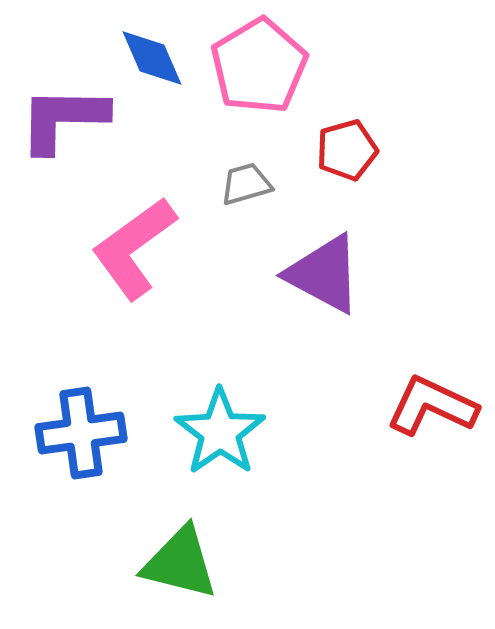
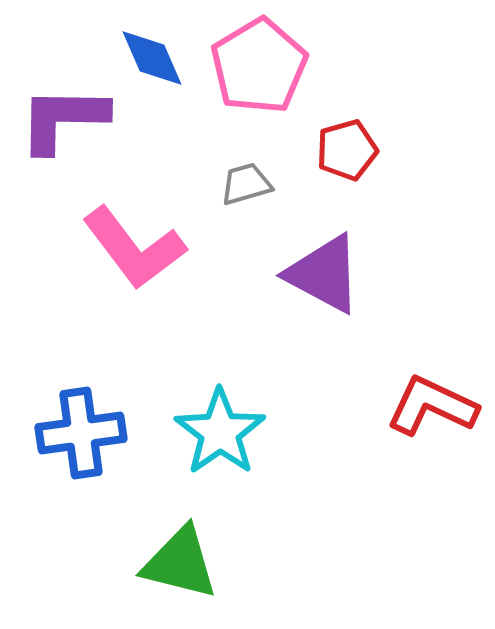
pink L-shape: rotated 91 degrees counterclockwise
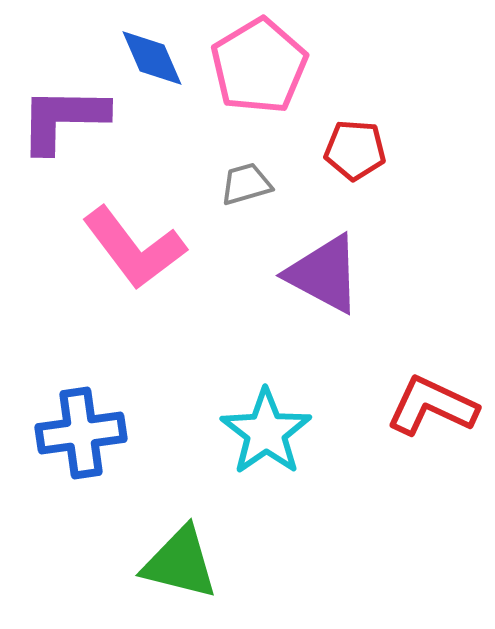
red pentagon: moved 8 px right; rotated 20 degrees clockwise
cyan star: moved 46 px right
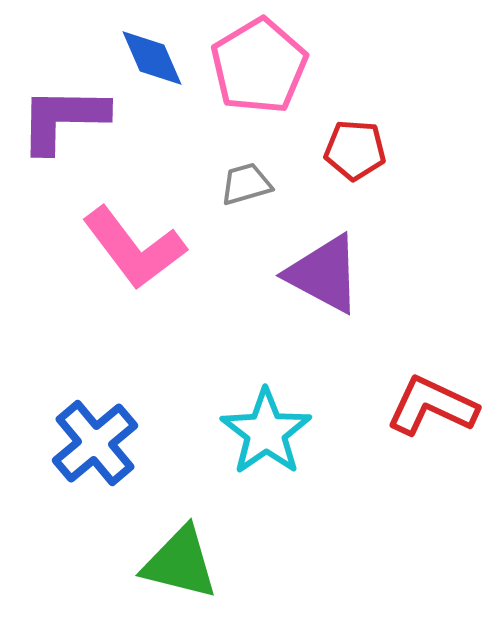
blue cross: moved 14 px right, 10 px down; rotated 32 degrees counterclockwise
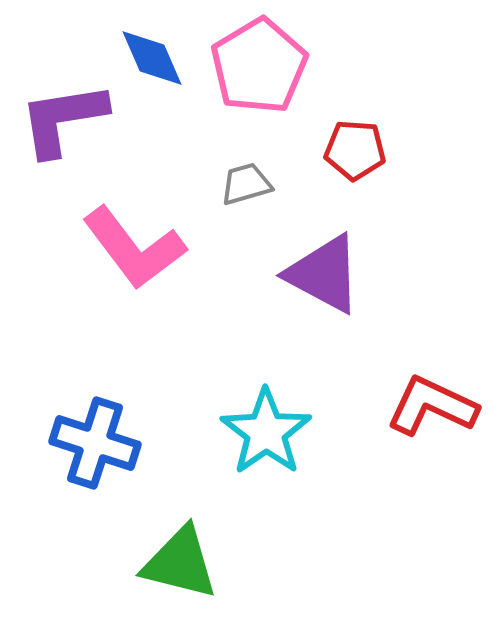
purple L-shape: rotated 10 degrees counterclockwise
blue cross: rotated 32 degrees counterclockwise
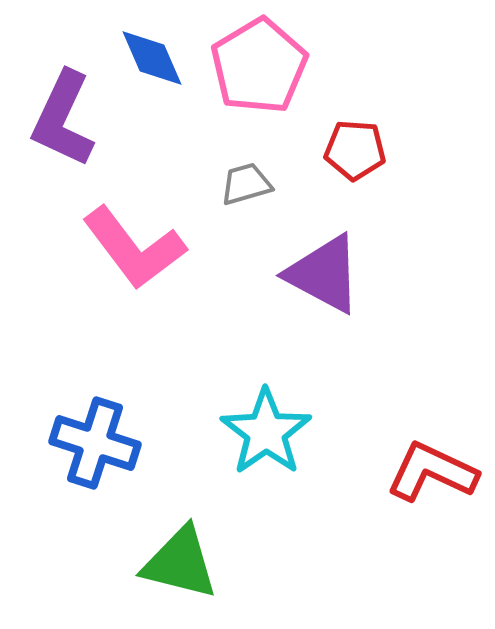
purple L-shape: rotated 56 degrees counterclockwise
red L-shape: moved 66 px down
